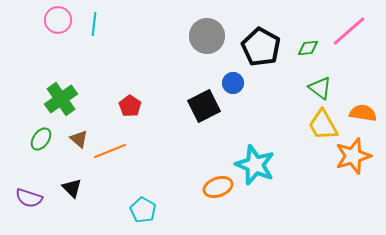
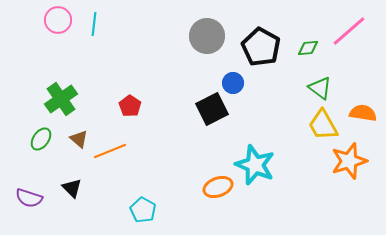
black square: moved 8 px right, 3 px down
orange star: moved 4 px left, 5 px down
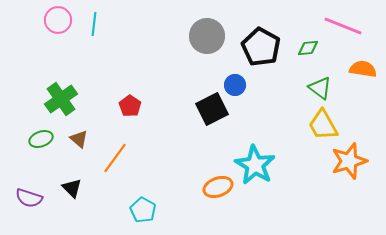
pink line: moved 6 px left, 5 px up; rotated 63 degrees clockwise
blue circle: moved 2 px right, 2 px down
orange semicircle: moved 44 px up
green ellipse: rotated 35 degrees clockwise
orange line: moved 5 px right, 7 px down; rotated 32 degrees counterclockwise
cyan star: rotated 9 degrees clockwise
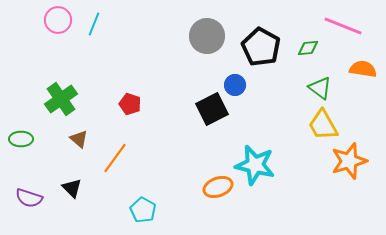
cyan line: rotated 15 degrees clockwise
red pentagon: moved 2 px up; rotated 15 degrees counterclockwise
green ellipse: moved 20 px left; rotated 20 degrees clockwise
cyan star: rotated 18 degrees counterclockwise
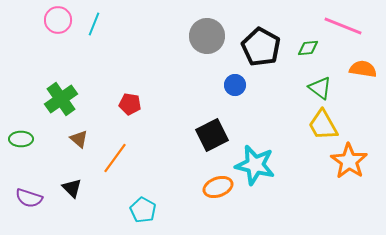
red pentagon: rotated 10 degrees counterclockwise
black square: moved 26 px down
orange star: rotated 21 degrees counterclockwise
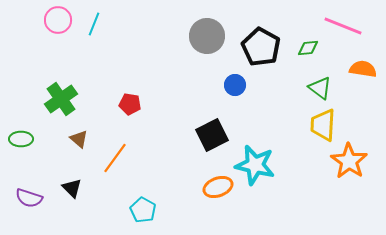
yellow trapezoid: rotated 32 degrees clockwise
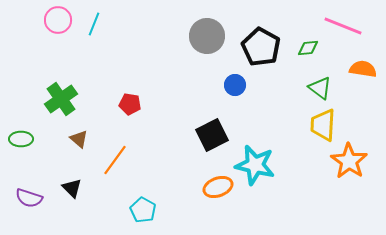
orange line: moved 2 px down
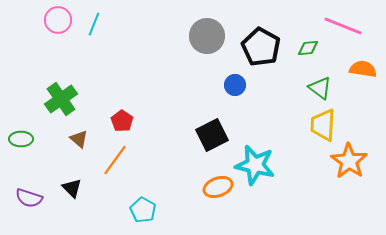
red pentagon: moved 8 px left, 17 px down; rotated 25 degrees clockwise
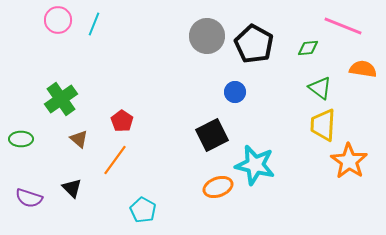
black pentagon: moved 7 px left, 3 px up
blue circle: moved 7 px down
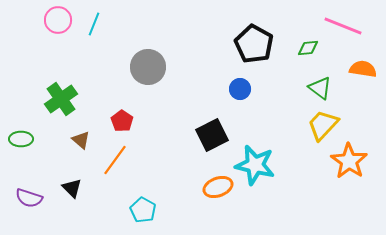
gray circle: moved 59 px left, 31 px down
blue circle: moved 5 px right, 3 px up
yellow trapezoid: rotated 40 degrees clockwise
brown triangle: moved 2 px right, 1 px down
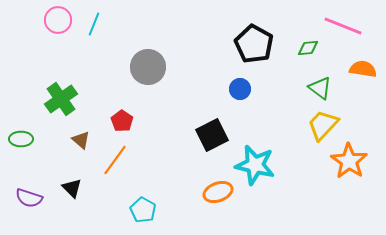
orange ellipse: moved 5 px down
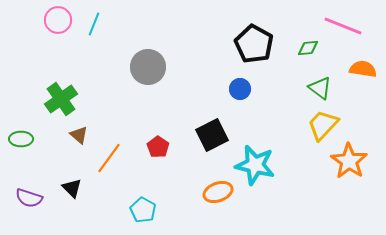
red pentagon: moved 36 px right, 26 px down
brown triangle: moved 2 px left, 5 px up
orange line: moved 6 px left, 2 px up
